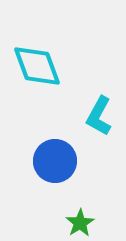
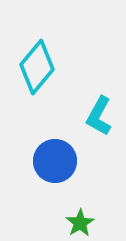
cyan diamond: moved 1 px down; rotated 60 degrees clockwise
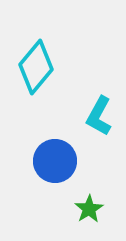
cyan diamond: moved 1 px left
green star: moved 9 px right, 14 px up
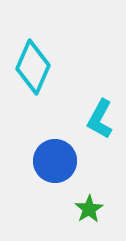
cyan diamond: moved 3 px left; rotated 16 degrees counterclockwise
cyan L-shape: moved 1 px right, 3 px down
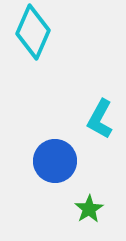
cyan diamond: moved 35 px up
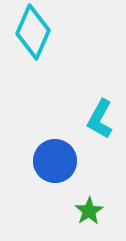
green star: moved 2 px down
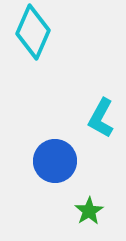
cyan L-shape: moved 1 px right, 1 px up
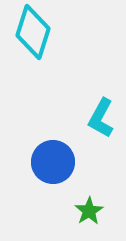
cyan diamond: rotated 6 degrees counterclockwise
blue circle: moved 2 px left, 1 px down
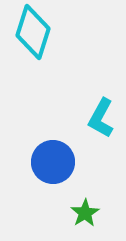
green star: moved 4 px left, 2 px down
